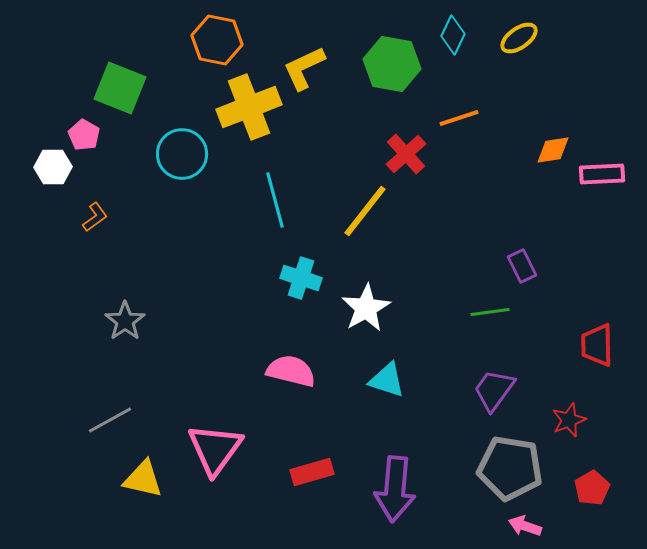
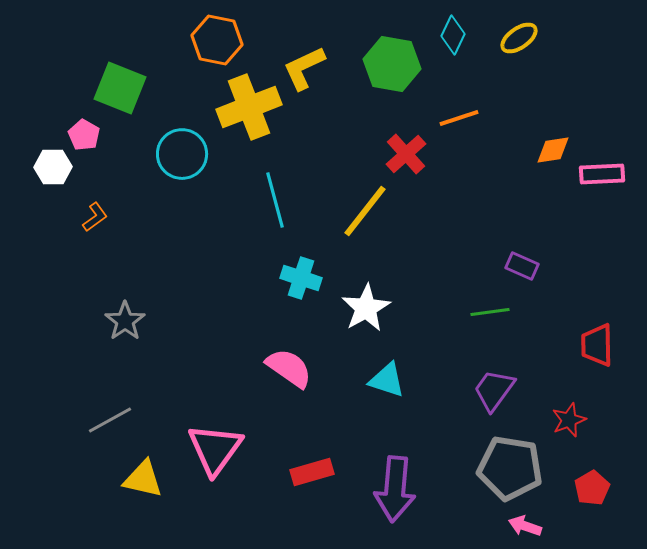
purple rectangle: rotated 40 degrees counterclockwise
pink semicircle: moved 2 px left, 3 px up; rotated 21 degrees clockwise
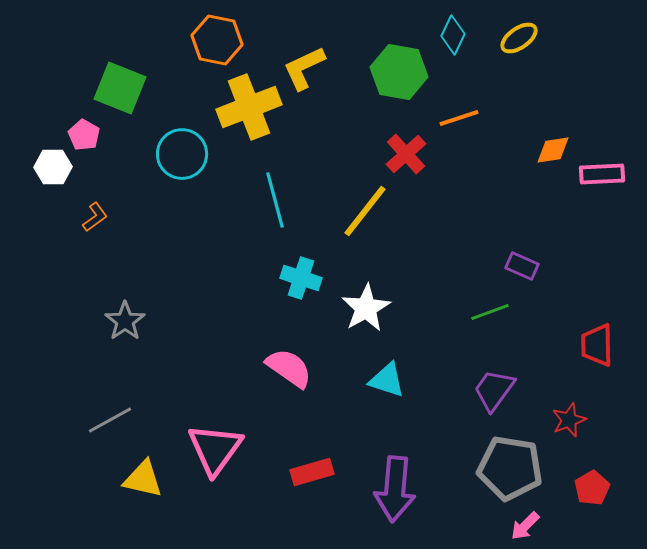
green hexagon: moved 7 px right, 8 px down
green line: rotated 12 degrees counterclockwise
pink arrow: rotated 64 degrees counterclockwise
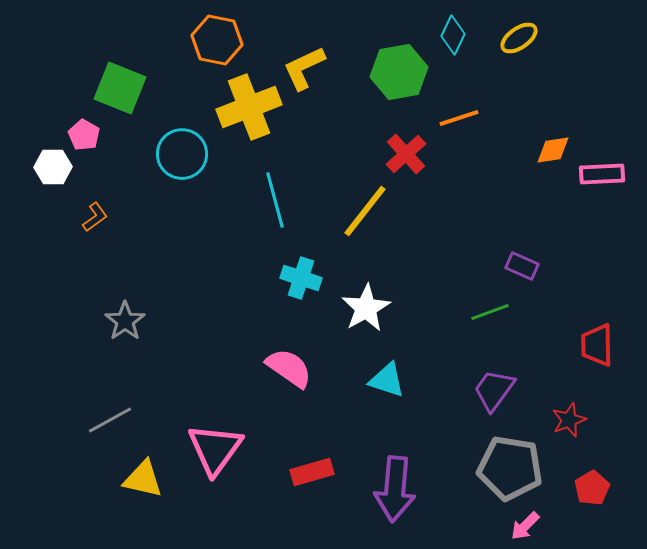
green hexagon: rotated 20 degrees counterclockwise
